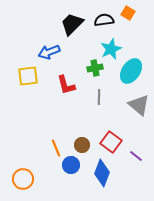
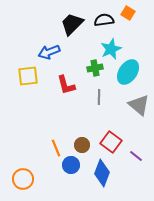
cyan ellipse: moved 3 px left, 1 px down
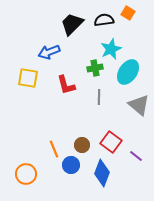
yellow square: moved 2 px down; rotated 15 degrees clockwise
orange line: moved 2 px left, 1 px down
orange circle: moved 3 px right, 5 px up
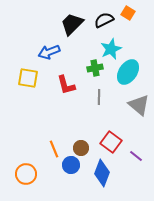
black semicircle: rotated 18 degrees counterclockwise
brown circle: moved 1 px left, 3 px down
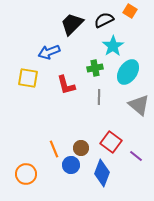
orange square: moved 2 px right, 2 px up
cyan star: moved 2 px right, 3 px up; rotated 10 degrees counterclockwise
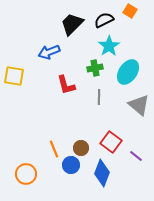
cyan star: moved 4 px left
yellow square: moved 14 px left, 2 px up
